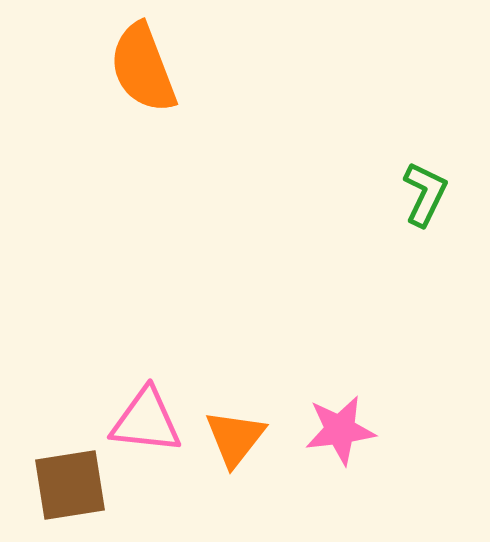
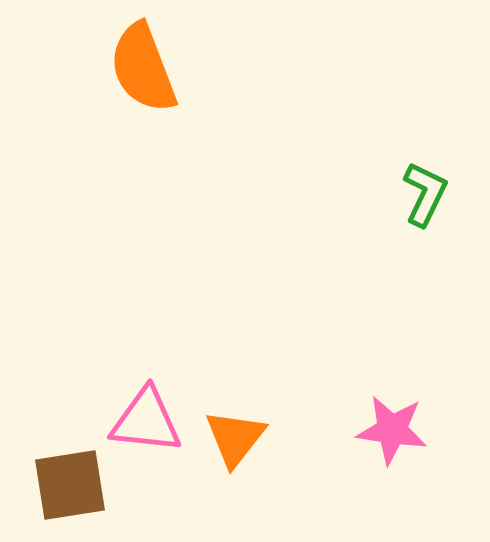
pink star: moved 52 px right; rotated 16 degrees clockwise
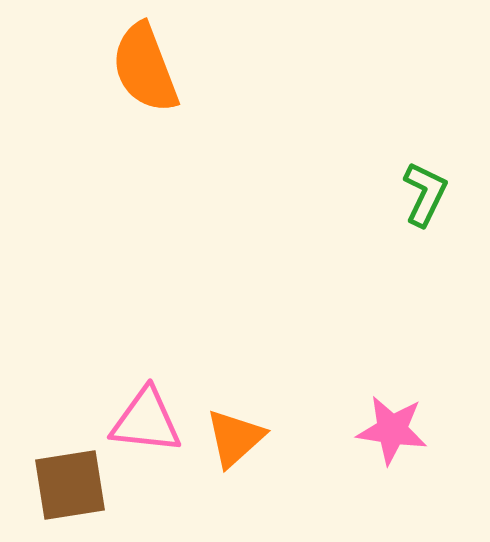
orange semicircle: moved 2 px right
orange triangle: rotated 10 degrees clockwise
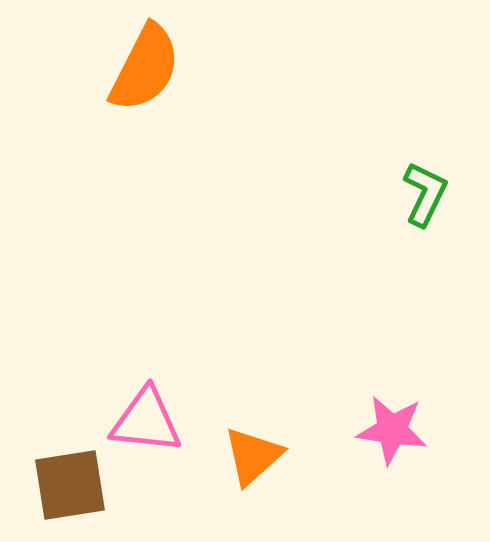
orange semicircle: rotated 132 degrees counterclockwise
orange triangle: moved 18 px right, 18 px down
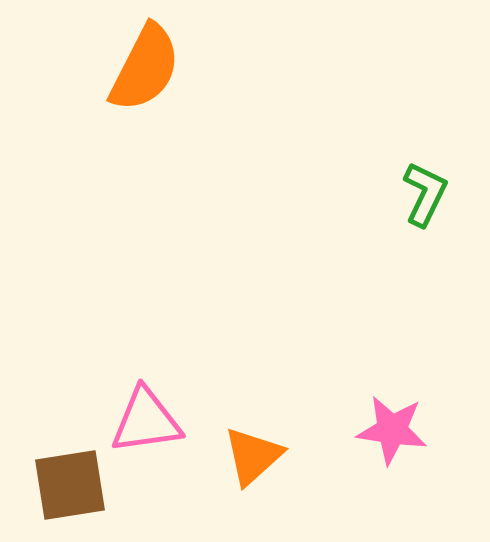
pink triangle: rotated 14 degrees counterclockwise
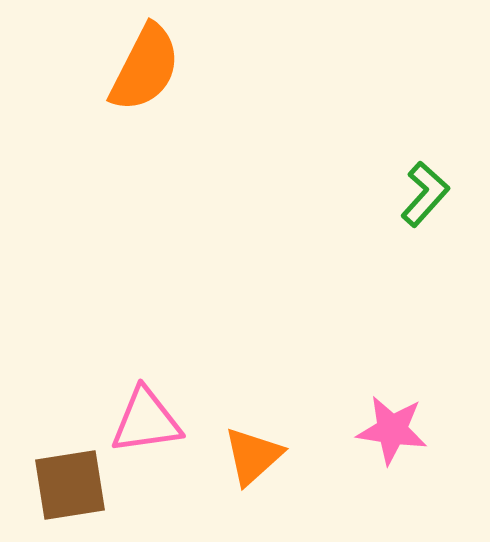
green L-shape: rotated 16 degrees clockwise
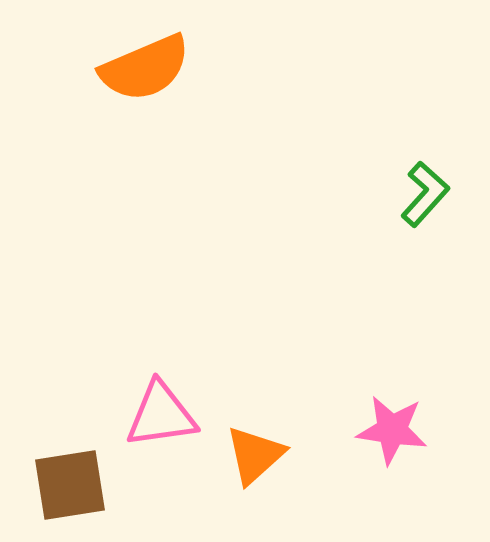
orange semicircle: rotated 40 degrees clockwise
pink triangle: moved 15 px right, 6 px up
orange triangle: moved 2 px right, 1 px up
